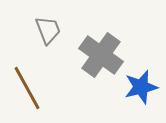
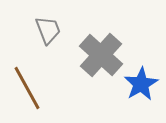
gray cross: rotated 6 degrees clockwise
blue star: moved 3 px up; rotated 16 degrees counterclockwise
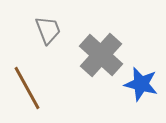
blue star: rotated 28 degrees counterclockwise
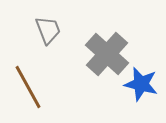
gray cross: moved 6 px right, 1 px up
brown line: moved 1 px right, 1 px up
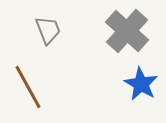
gray cross: moved 20 px right, 23 px up
blue star: rotated 16 degrees clockwise
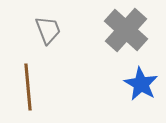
gray cross: moved 1 px left, 1 px up
brown line: rotated 24 degrees clockwise
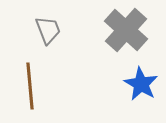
brown line: moved 2 px right, 1 px up
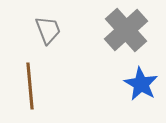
gray cross: rotated 6 degrees clockwise
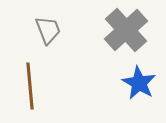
blue star: moved 2 px left, 1 px up
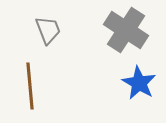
gray cross: rotated 15 degrees counterclockwise
